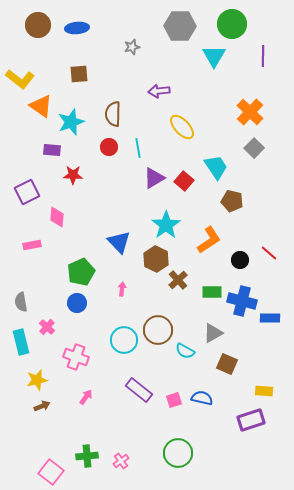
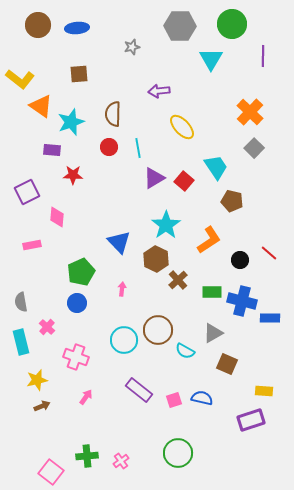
cyan triangle at (214, 56): moved 3 px left, 3 px down
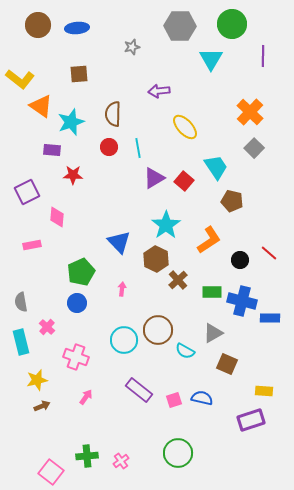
yellow ellipse at (182, 127): moved 3 px right
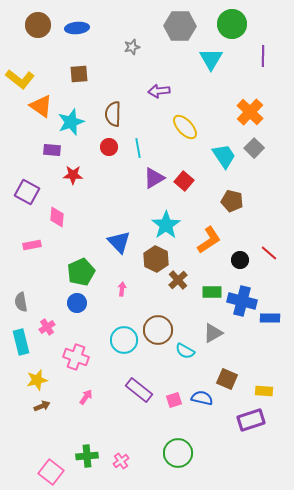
cyan trapezoid at (216, 167): moved 8 px right, 11 px up
purple square at (27, 192): rotated 35 degrees counterclockwise
pink cross at (47, 327): rotated 14 degrees clockwise
brown square at (227, 364): moved 15 px down
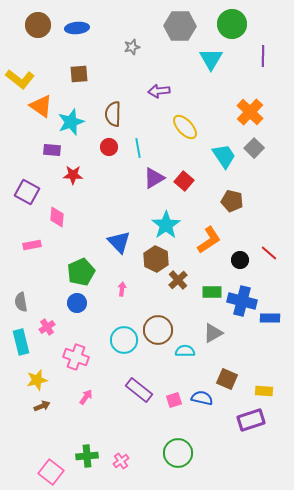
cyan semicircle at (185, 351): rotated 150 degrees clockwise
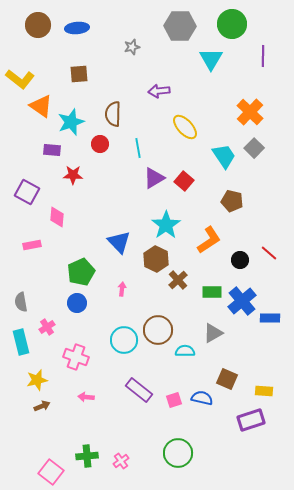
red circle at (109, 147): moved 9 px left, 3 px up
blue cross at (242, 301): rotated 36 degrees clockwise
pink arrow at (86, 397): rotated 119 degrees counterclockwise
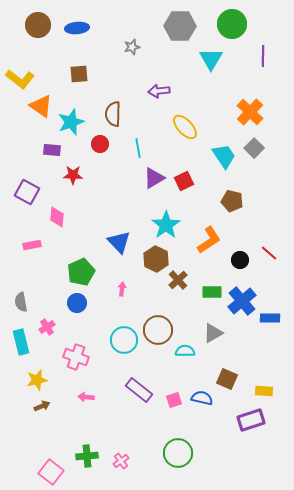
red square at (184, 181): rotated 24 degrees clockwise
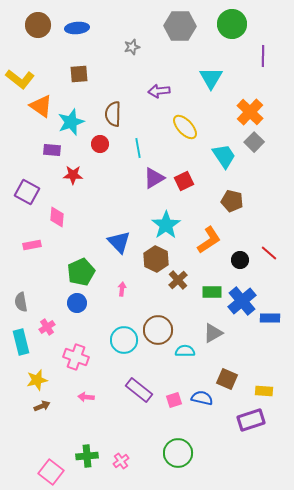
cyan triangle at (211, 59): moved 19 px down
gray square at (254, 148): moved 6 px up
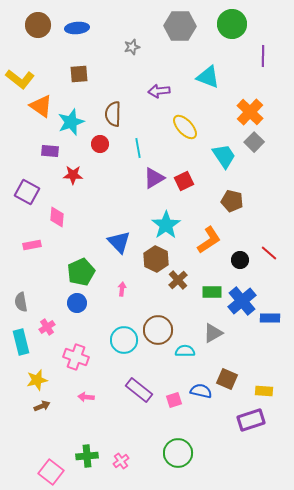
cyan triangle at (211, 78): moved 3 px left, 1 px up; rotated 40 degrees counterclockwise
purple rectangle at (52, 150): moved 2 px left, 1 px down
blue semicircle at (202, 398): moved 1 px left, 7 px up
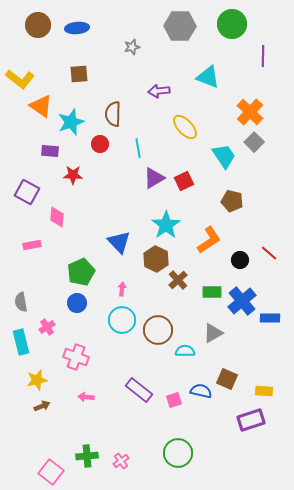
cyan circle at (124, 340): moved 2 px left, 20 px up
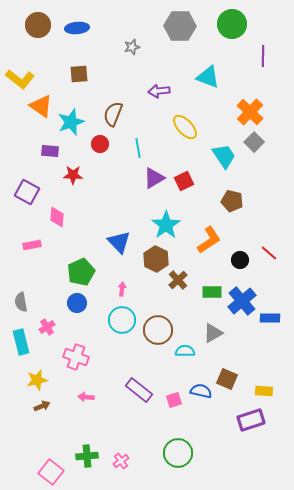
brown semicircle at (113, 114): rotated 20 degrees clockwise
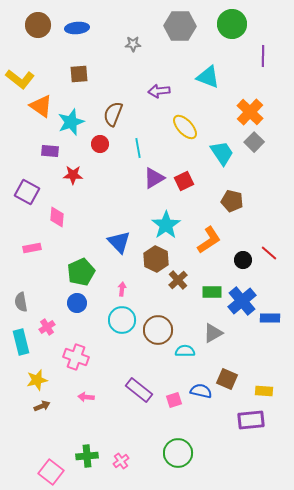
gray star at (132, 47): moved 1 px right, 3 px up; rotated 14 degrees clockwise
cyan trapezoid at (224, 156): moved 2 px left, 3 px up
pink rectangle at (32, 245): moved 3 px down
black circle at (240, 260): moved 3 px right
purple rectangle at (251, 420): rotated 12 degrees clockwise
